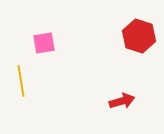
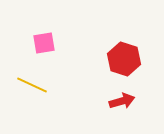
red hexagon: moved 15 px left, 23 px down
yellow line: moved 11 px right, 4 px down; rotated 56 degrees counterclockwise
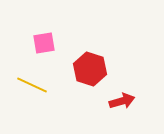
red hexagon: moved 34 px left, 10 px down
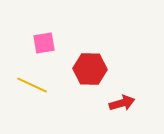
red hexagon: rotated 16 degrees counterclockwise
red arrow: moved 2 px down
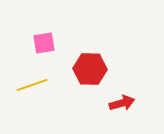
yellow line: rotated 44 degrees counterclockwise
